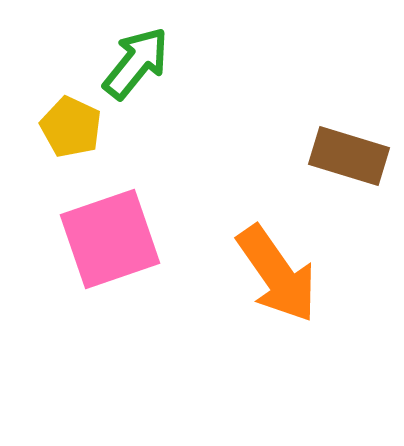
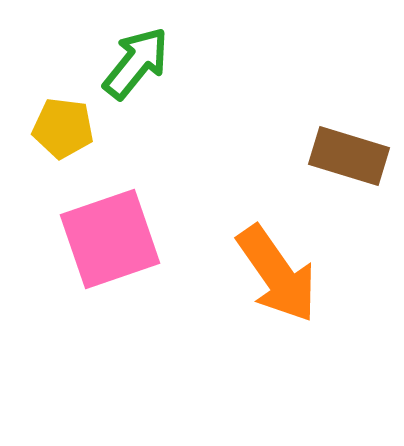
yellow pentagon: moved 8 px left, 1 px down; rotated 18 degrees counterclockwise
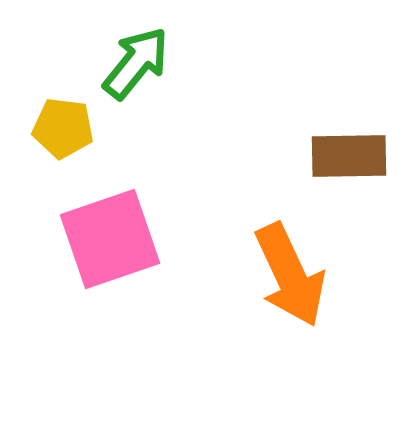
brown rectangle: rotated 18 degrees counterclockwise
orange arrow: moved 13 px right, 1 px down; rotated 10 degrees clockwise
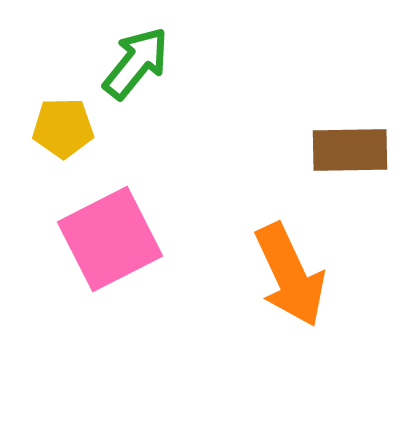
yellow pentagon: rotated 8 degrees counterclockwise
brown rectangle: moved 1 px right, 6 px up
pink square: rotated 8 degrees counterclockwise
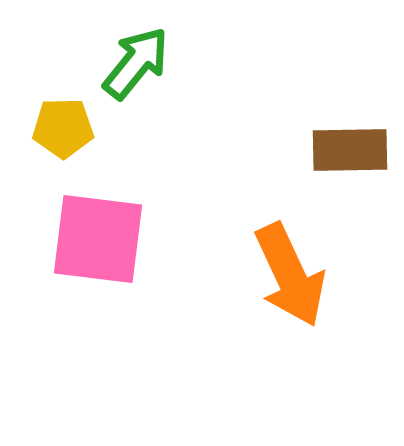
pink square: moved 12 px left; rotated 34 degrees clockwise
